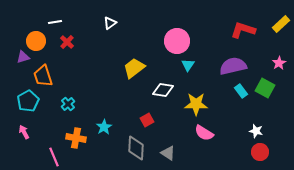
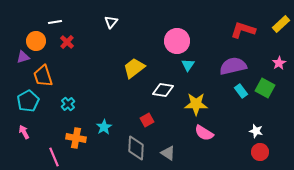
white triangle: moved 1 px right, 1 px up; rotated 16 degrees counterclockwise
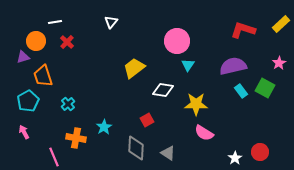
white star: moved 21 px left, 27 px down; rotated 24 degrees clockwise
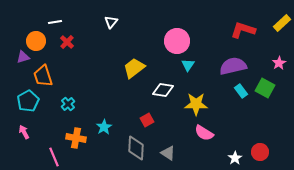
yellow rectangle: moved 1 px right, 1 px up
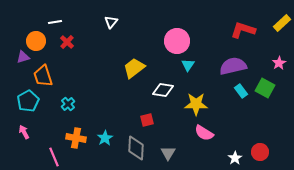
red square: rotated 16 degrees clockwise
cyan star: moved 1 px right, 11 px down
gray triangle: rotated 28 degrees clockwise
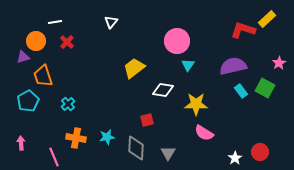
yellow rectangle: moved 15 px left, 4 px up
pink arrow: moved 3 px left, 11 px down; rotated 24 degrees clockwise
cyan star: moved 2 px right, 1 px up; rotated 21 degrees clockwise
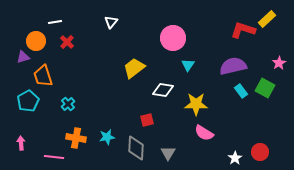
pink circle: moved 4 px left, 3 px up
pink line: rotated 60 degrees counterclockwise
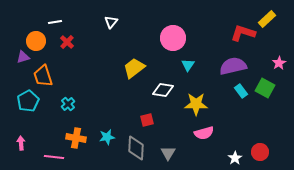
red L-shape: moved 3 px down
pink semicircle: rotated 48 degrees counterclockwise
